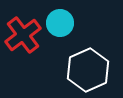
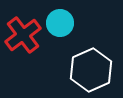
white hexagon: moved 3 px right
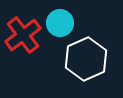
white hexagon: moved 5 px left, 11 px up
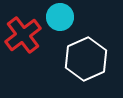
cyan circle: moved 6 px up
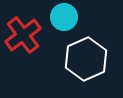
cyan circle: moved 4 px right
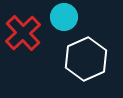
red cross: moved 2 px up; rotated 6 degrees counterclockwise
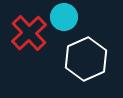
red cross: moved 6 px right
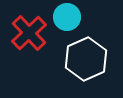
cyan circle: moved 3 px right
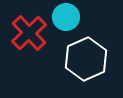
cyan circle: moved 1 px left
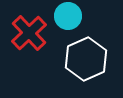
cyan circle: moved 2 px right, 1 px up
